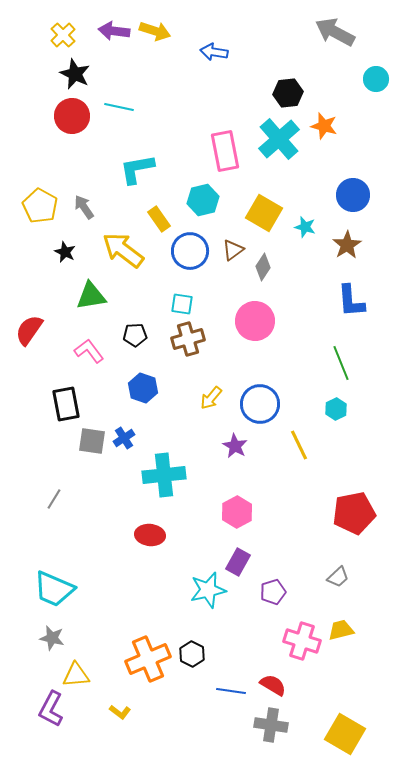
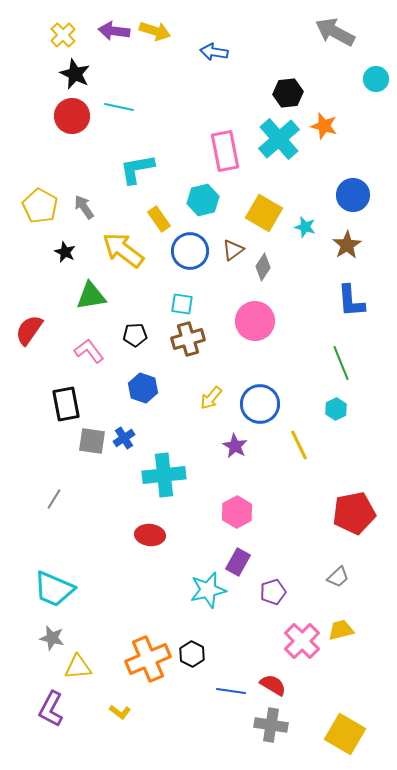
pink cross at (302, 641): rotated 27 degrees clockwise
yellow triangle at (76, 675): moved 2 px right, 8 px up
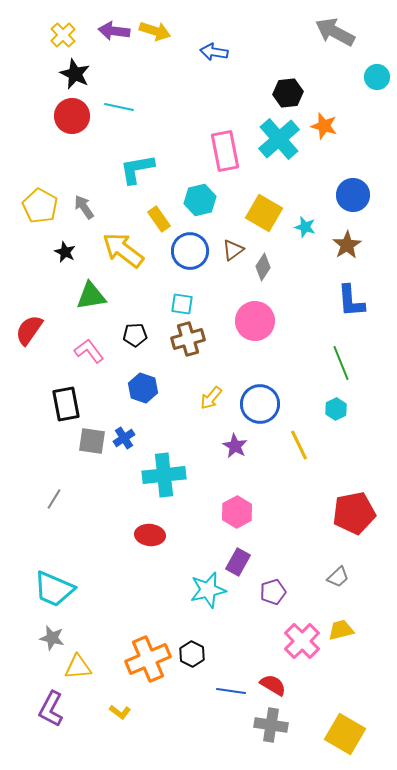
cyan circle at (376, 79): moved 1 px right, 2 px up
cyan hexagon at (203, 200): moved 3 px left
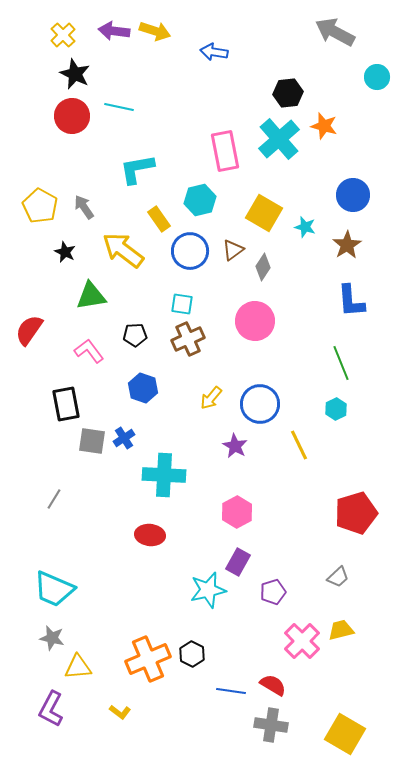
brown cross at (188, 339): rotated 8 degrees counterclockwise
cyan cross at (164, 475): rotated 9 degrees clockwise
red pentagon at (354, 513): moved 2 px right; rotated 6 degrees counterclockwise
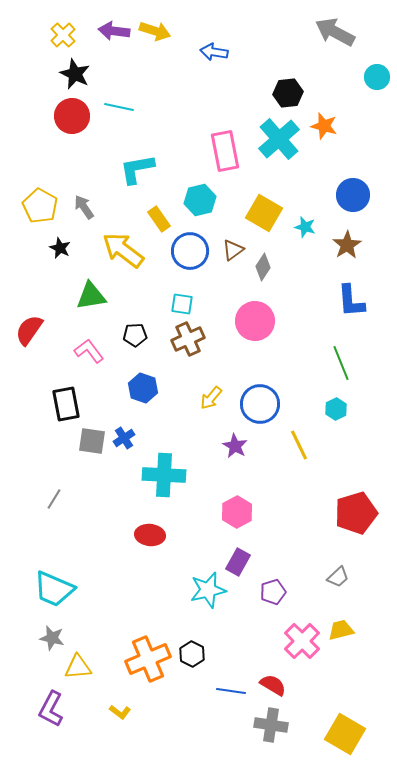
black star at (65, 252): moved 5 px left, 4 px up
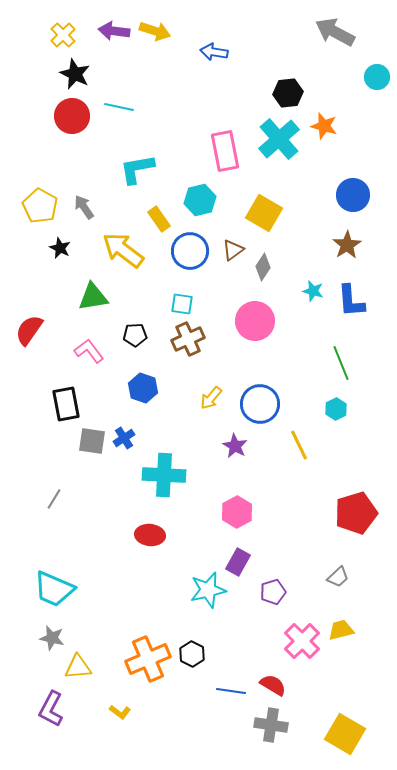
cyan star at (305, 227): moved 8 px right, 64 px down
green triangle at (91, 296): moved 2 px right, 1 px down
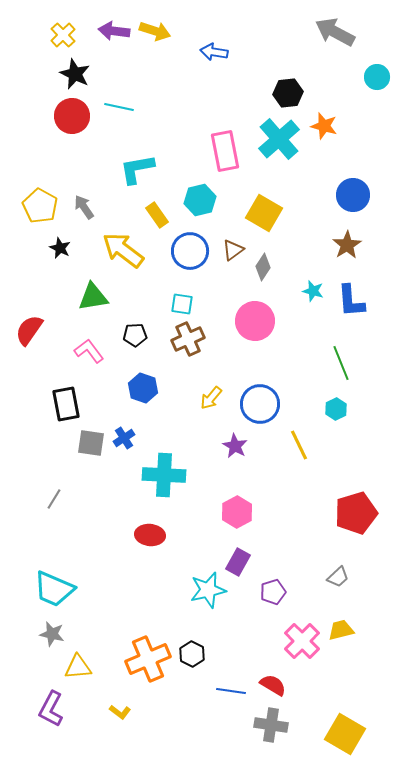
yellow rectangle at (159, 219): moved 2 px left, 4 px up
gray square at (92, 441): moved 1 px left, 2 px down
gray star at (52, 638): moved 4 px up
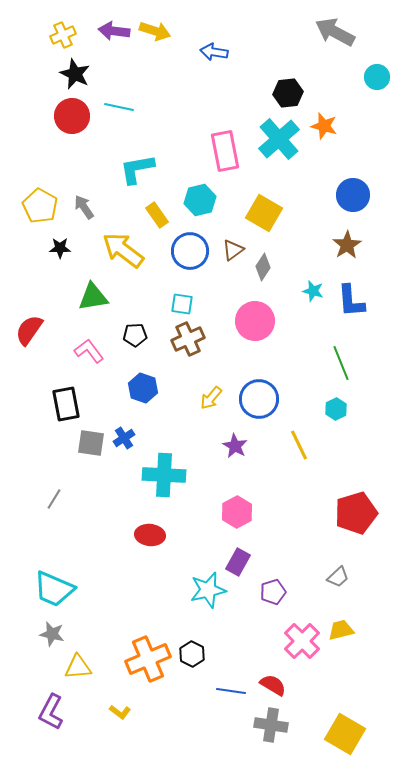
yellow cross at (63, 35): rotated 20 degrees clockwise
black star at (60, 248): rotated 25 degrees counterclockwise
blue circle at (260, 404): moved 1 px left, 5 px up
purple L-shape at (51, 709): moved 3 px down
